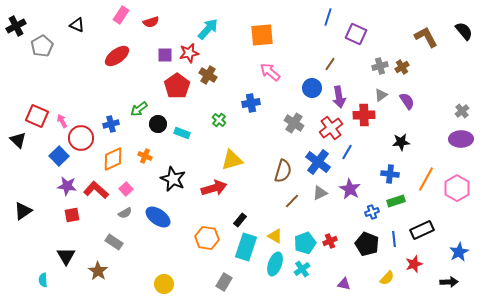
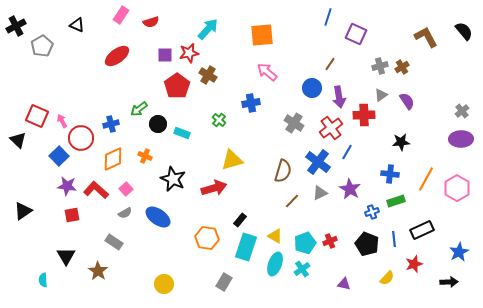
pink arrow at (270, 72): moved 3 px left
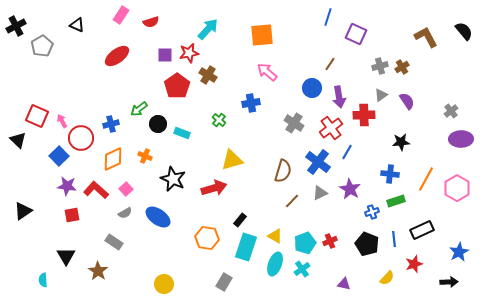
gray cross at (462, 111): moved 11 px left
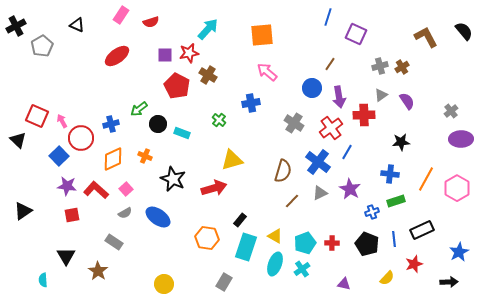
red pentagon at (177, 86): rotated 10 degrees counterclockwise
red cross at (330, 241): moved 2 px right, 2 px down; rotated 24 degrees clockwise
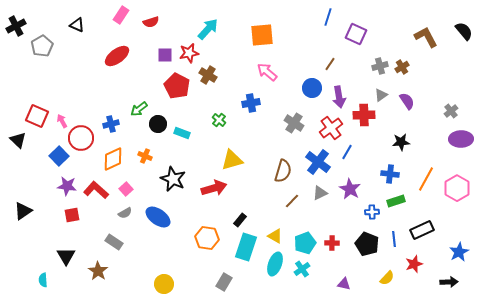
blue cross at (372, 212): rotated 16 degrees clockwise
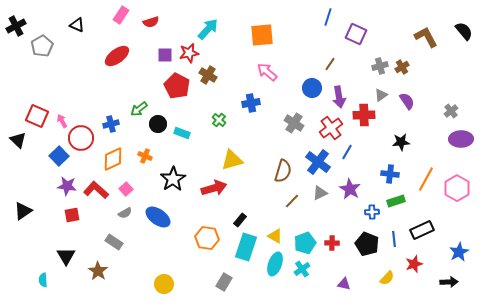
black star at (173, 179): rotated 15 degrees clockwise
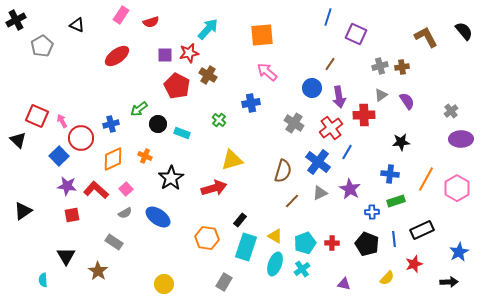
black cross at (16, 26): moved 6 px up
brown cross at (402, 67): rotated 24 degrees clockwise
black star at (173, 179): moved 2 px left, 1 px up
